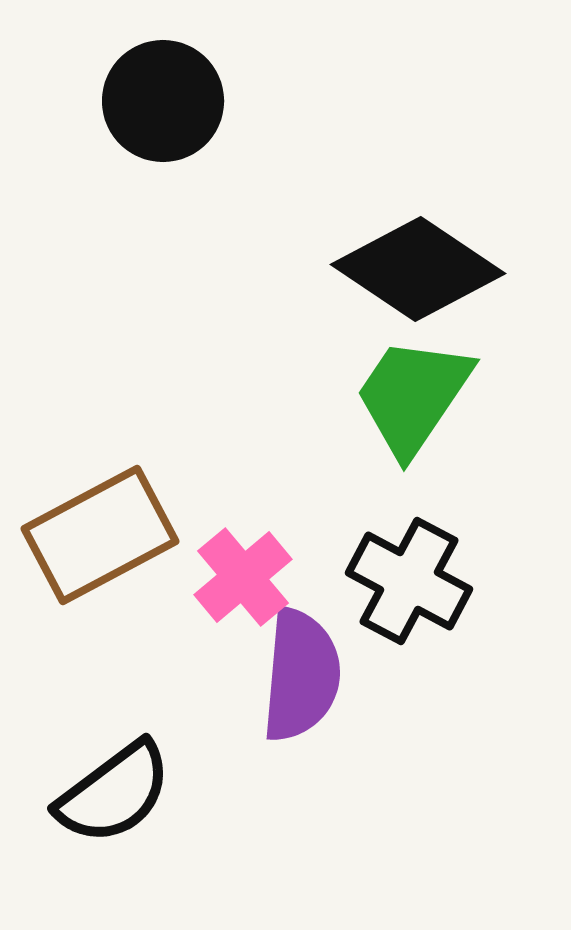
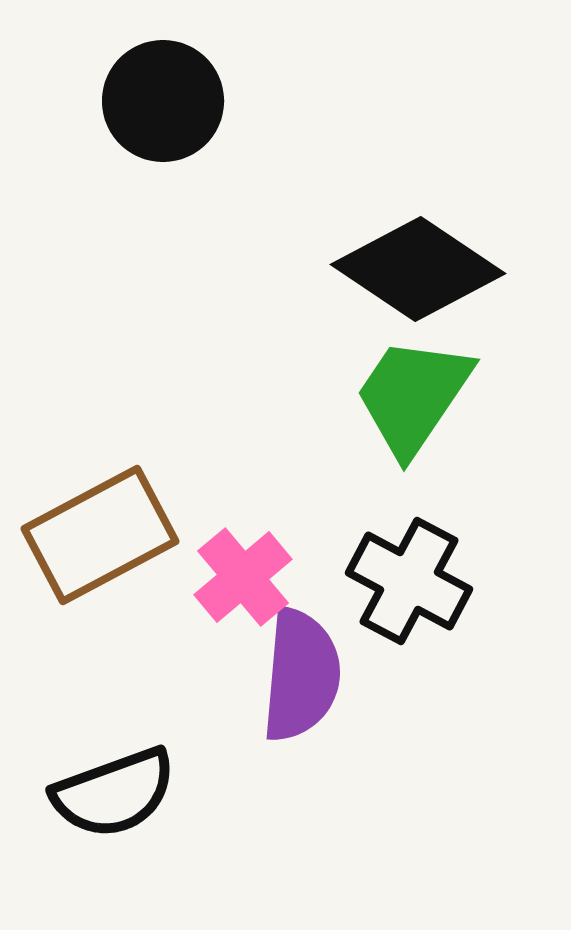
black semicircle: rotated 17 degrees clockwise
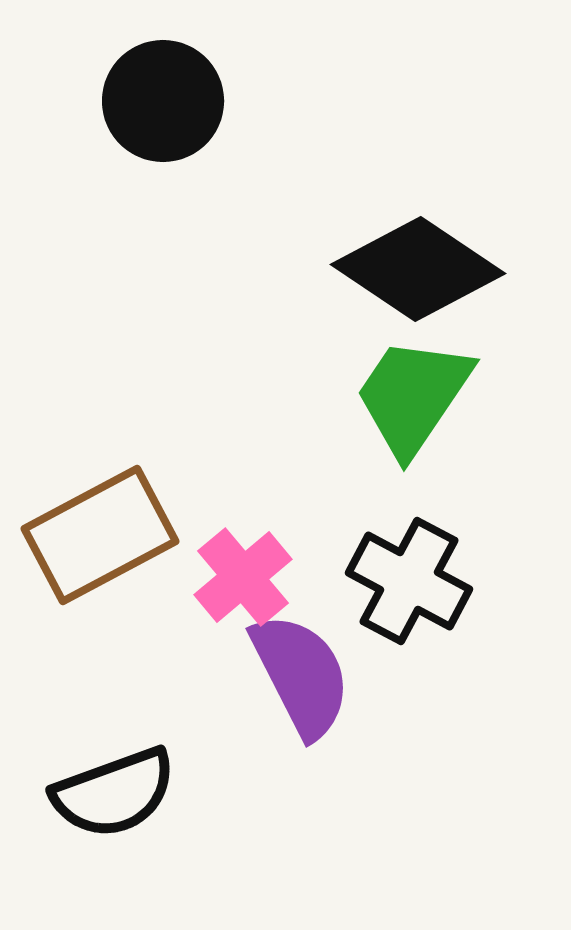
purple semicircle: rotated 32 degrees counterclockwise
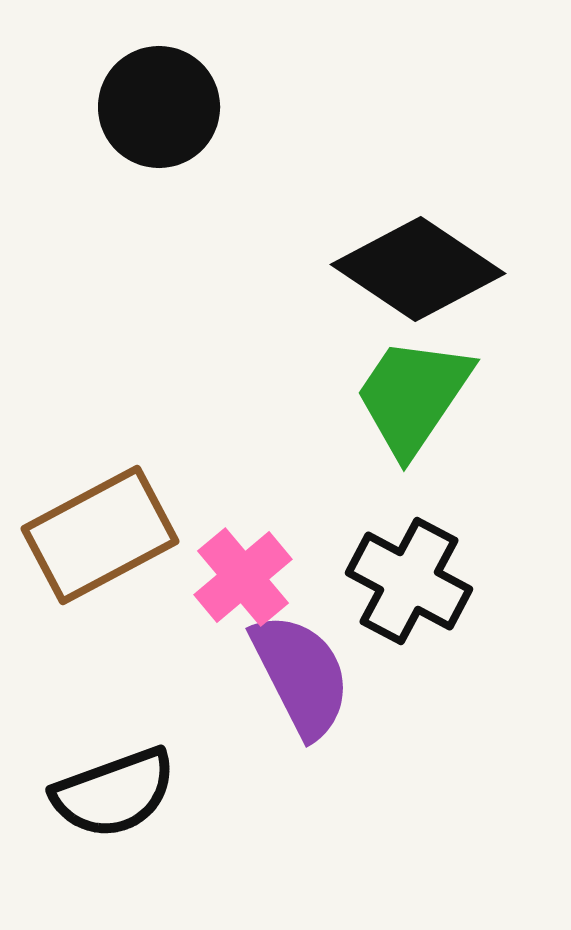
black circle: moved 4 px left, 6 px down
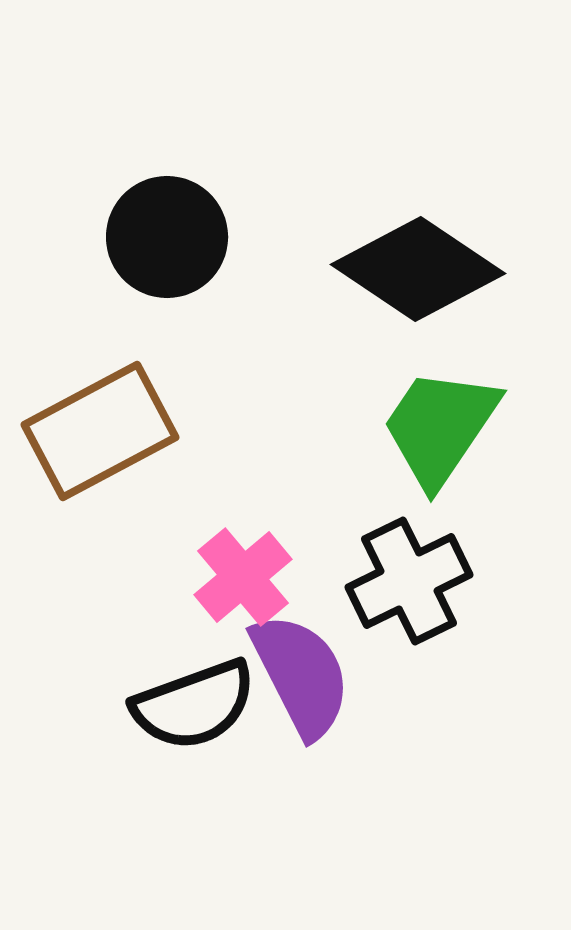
black circle: moved 8 px right, 130 px down
green trapezoid: moved 27 px right, 31 px down
brown rectangle: moved 104 px up
black cross: rotated 36 degrees clockwise
black semicircle: moved 80 px right, 88 px up
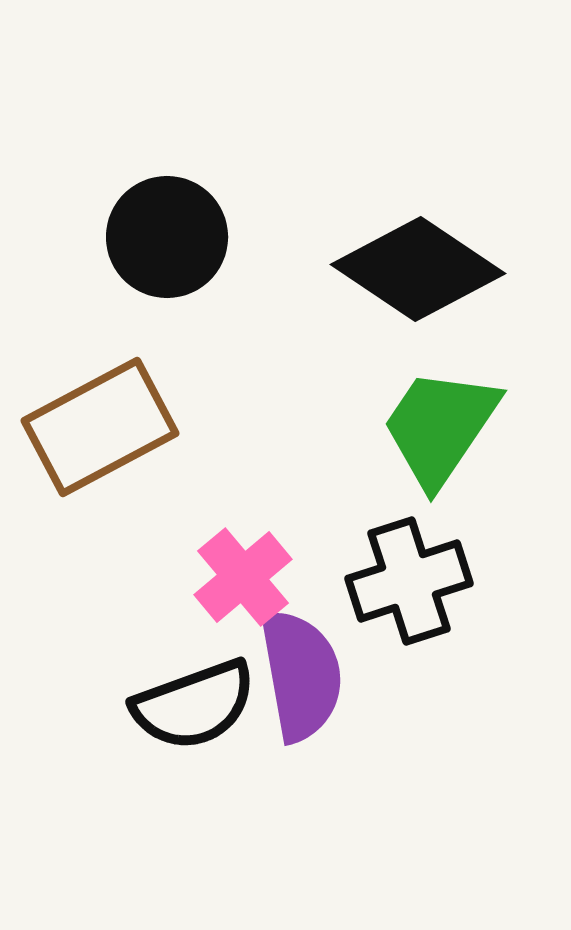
brown rectangle: moved 4 px up
black cross: rotated 8 degrees clockwise
purple semicircle: rotated 17 degrees clockwise
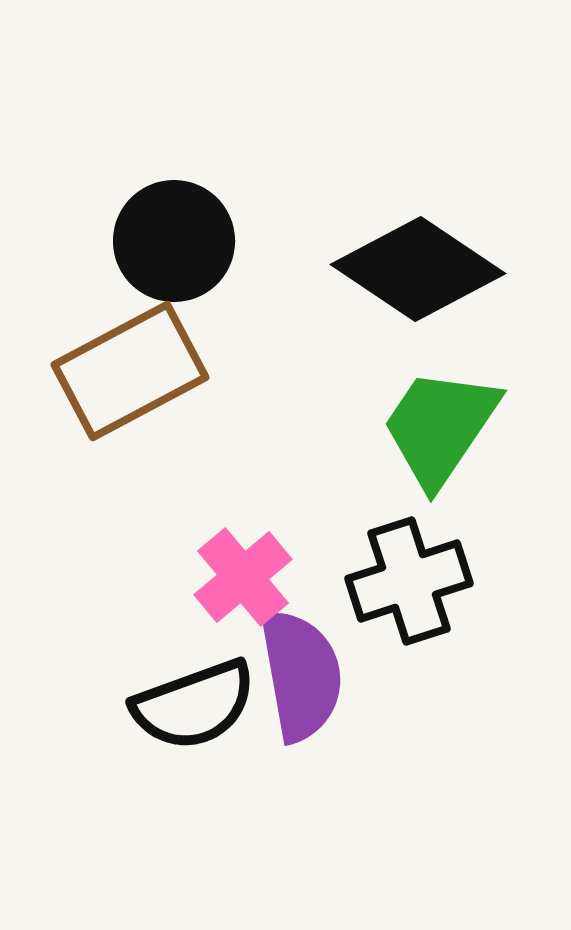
black circle: moved 7 px right, 4 px down
brown rectangle: moved 30 px right, 56 px up
